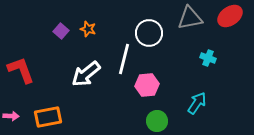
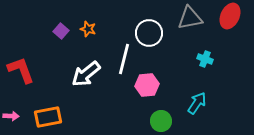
red ellipse: rotated 30 degrees counterclockwise
cyan cross: moved 3 px left, 1 px down
green circle: moved 4 px right
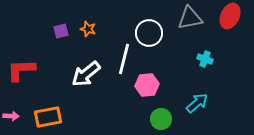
purple square: rotated 35 degrees clockwise
red L-shape: rotated 72 degrees counterclockwise
cyan arrow: rotated 15 degrees clockwise
green circle: moved 2 px up
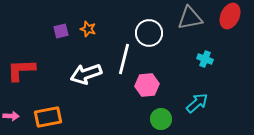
white arrow: rotated 20 degrees clockwise
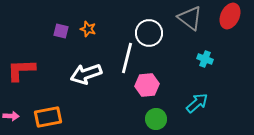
gray triangle: rotated 48 degrees clockwise
purple square: rotated 28 degrees clockwise
white line: moved 3 px right, 1 px up
green circle: moved 5 px left
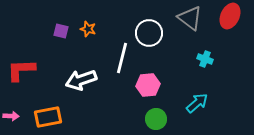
white line: moved 5 px left
white arrow: moved 5 px left, 6 px down
pink hexagon: moved 1 px right
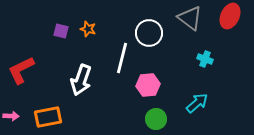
red L-shape: rotated 24 degrees counterclockwise
white arrow: rotated 52 degrees counterclockwise
